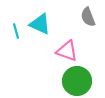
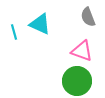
cyan line: moved 2 px left, 1 px down
pink triangle: moved 15 px right
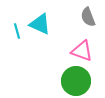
cyan line: moved 3 px right, 1 px up
green circle: moved 1 px left
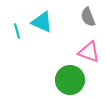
cyan triangle: moved 2 px right, 2 px up
pink triangle: moved 7 px right, 1 px down
green circle: moved 6 px left, 1 px up
